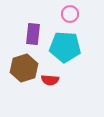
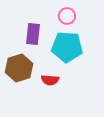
pink circle: moved 3 px left, 2 px down
cyan pentagon: moved 2 px right
brown hexagon: moved 5 px left
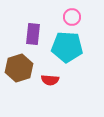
pink circle: moved 5 px right, 1 px down
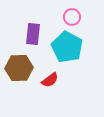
cyan pentagon: rotated 24 degrees clockwise
brown hexagon: rotated 16 degrees clockwise
red semicircle: rotated 42 degrees counterclockwise
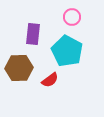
cyan pentagon: moved 4 px down
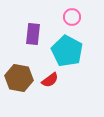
brown hexagon: moved 10 px down; rotated 12 degrees clockwise
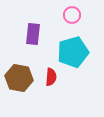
pink circle: moved 2 px up
cyan pentagon: moved 6 px right, 1 px down; rotated 28 degrees clockwise
red semicircle: moved 1 px right, 3 px up; rotated 48 degrees counterclockwise
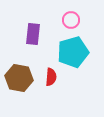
pink circle: moved 1 px left, 5 px down
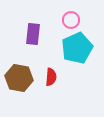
cyan pentagon: moved 4 px right, 4 px up; rotated 8 degrees counterclockwise
